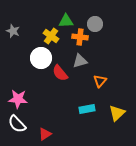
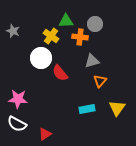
gray triangle: moved 12 px right
yellow triangle: moved 5 px up; rotated 12 degrees counterclockwise
white semicircle: rotated 18 degrees counterclockwise
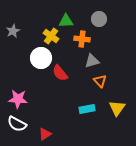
gray circle: moved 4 px right, 5 px up
gray star: rotated 24 degrees clockwise
orange cross: moved 2 px right, 2 px down
orange triangle: rotated 24 degrees counterclockwise
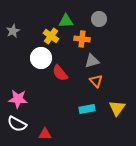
orange triangle: moved 4 px left
red triangle: rotated 32 degrees clockwise
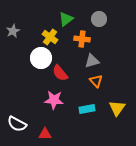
green triangle: moved 2 px up; rotated 35 degrees counterclockwise
yellow cross: moved 1 px left, 1 px down
pink star: moved 36 px right, 1 px down
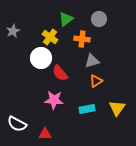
orange triangle: rotated 40 degrees clockwise
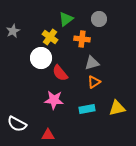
gray triangle: moved 2 px down
orange triangle: moved 2 px left, 1 px down
yellow triangle: rotated 42 degrees clockwise
red triangle: moved 3 px right, 1 px down
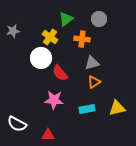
gray star: rotated 16 degrees clockwise
